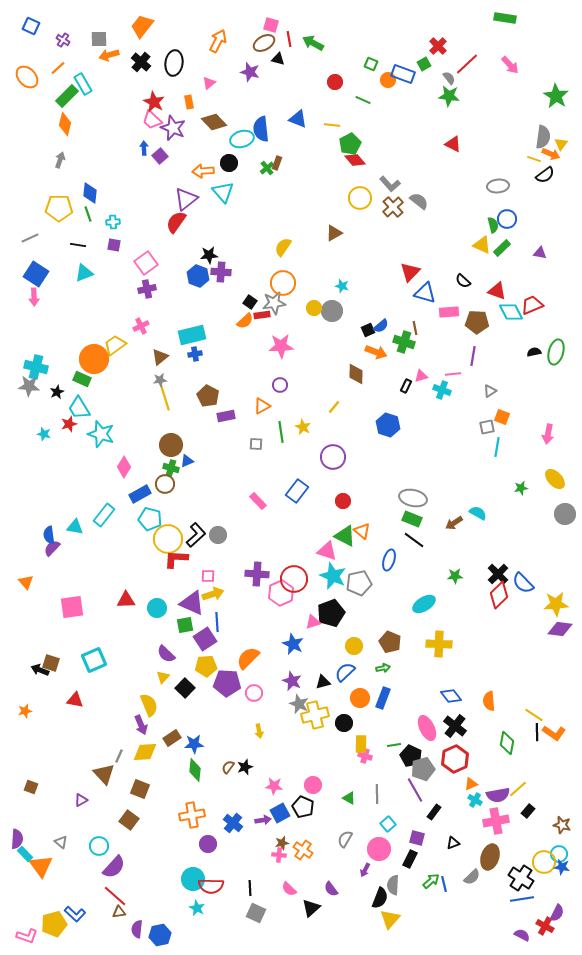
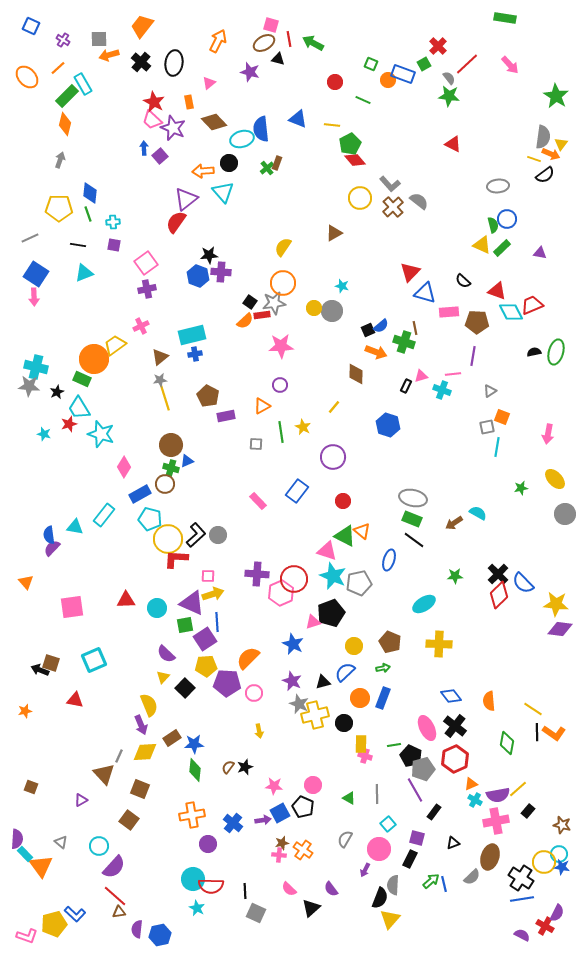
yellow star at (556, 604): rotated 10 degrees clockwise
yellow line at (534, 715): moved 1 px left, 6 px up
black line at (250, 888): moved 5 px left, 3 px down
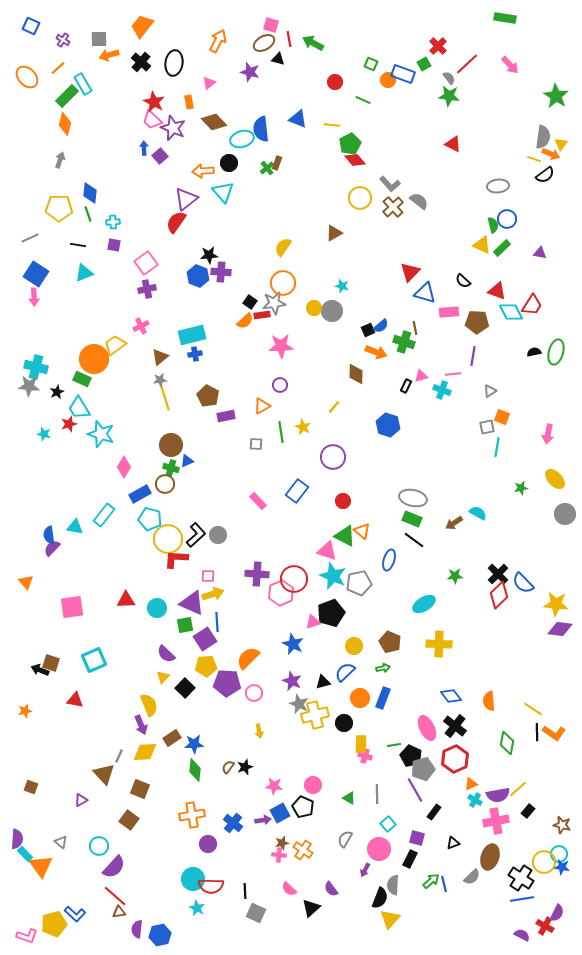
red trapezoid at (532, 305): rotated 145 degrees clockwise
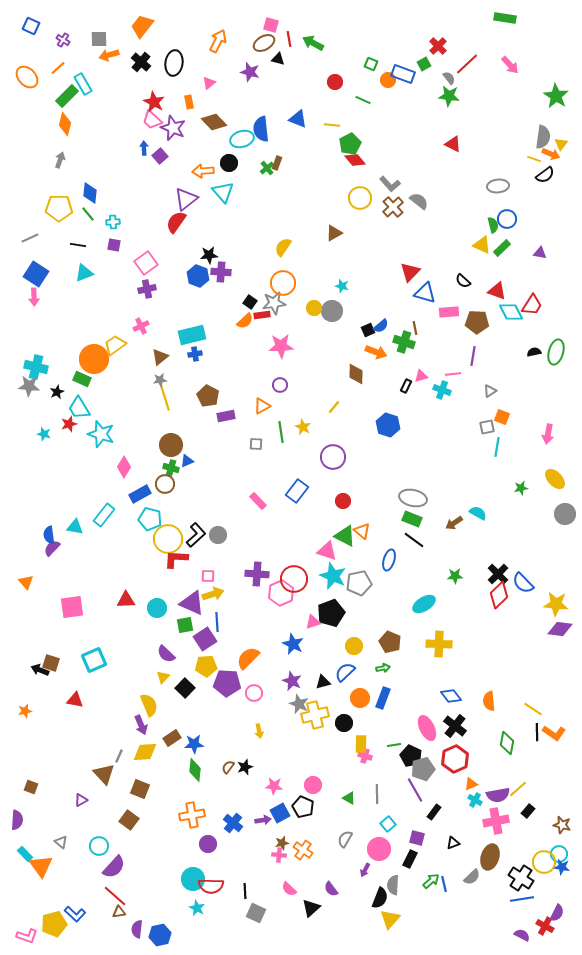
green line at (88, 214): rotated 21 degrees counterclockwise
purple semicircle at (17, 839): moved 19 px up
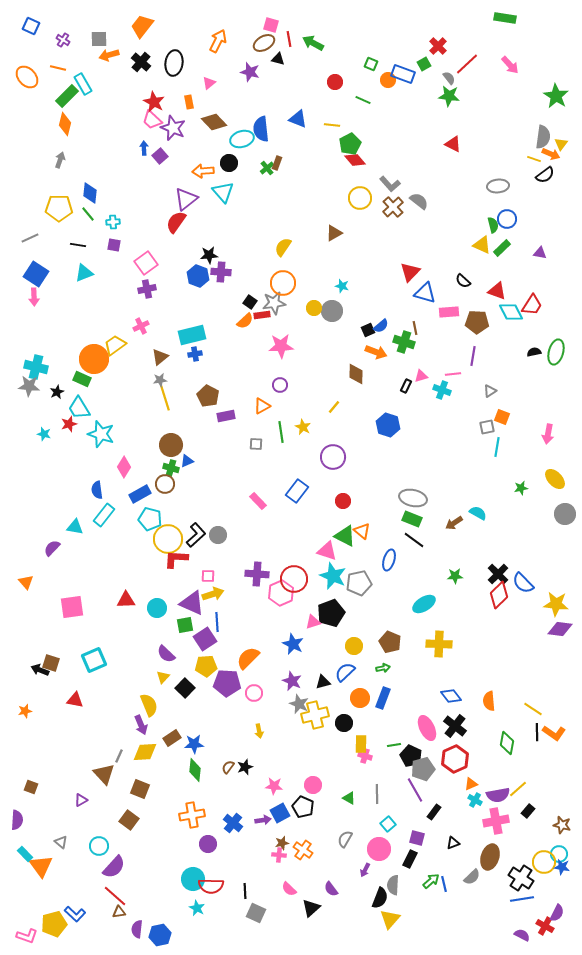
orange line at (58, 68): rotated 56 degrees clockwise
blue semicircle at (49, 535): moved 48 px right, 45 px up
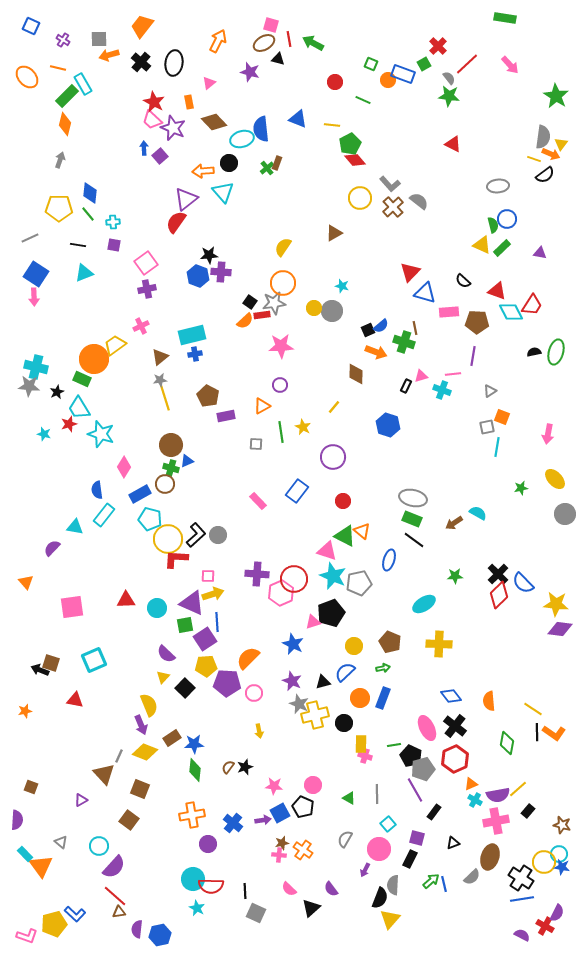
yellow diamond at (145, 752): rotated 25 degrees clockwise
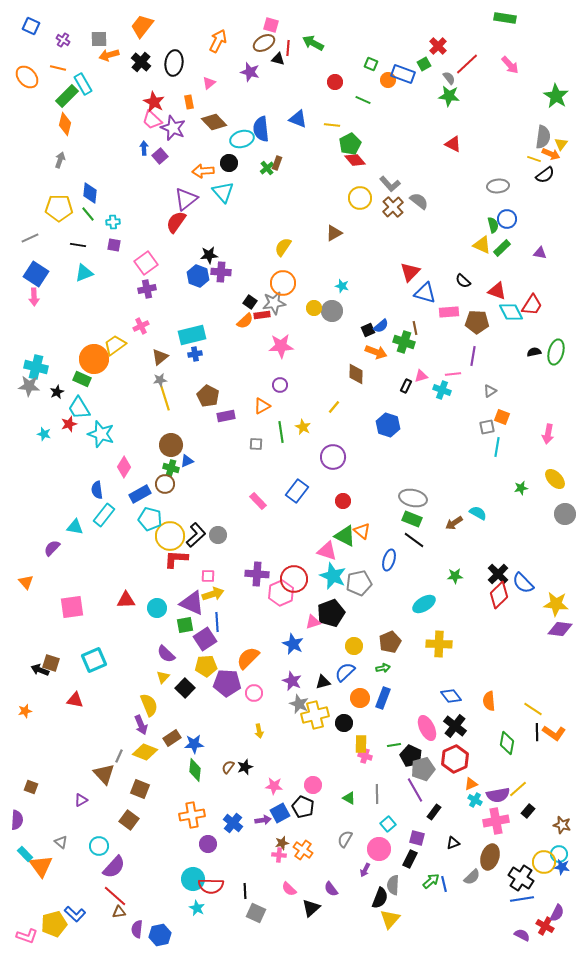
red line at (289, 39): moved 1 px left, 9 px down; rotated 14 degrees clockwise
yellow circle at (168, 539): moved 2 px right, 3 px up
brown pentagon at (390, 642): rotated 25 degrees clockwise
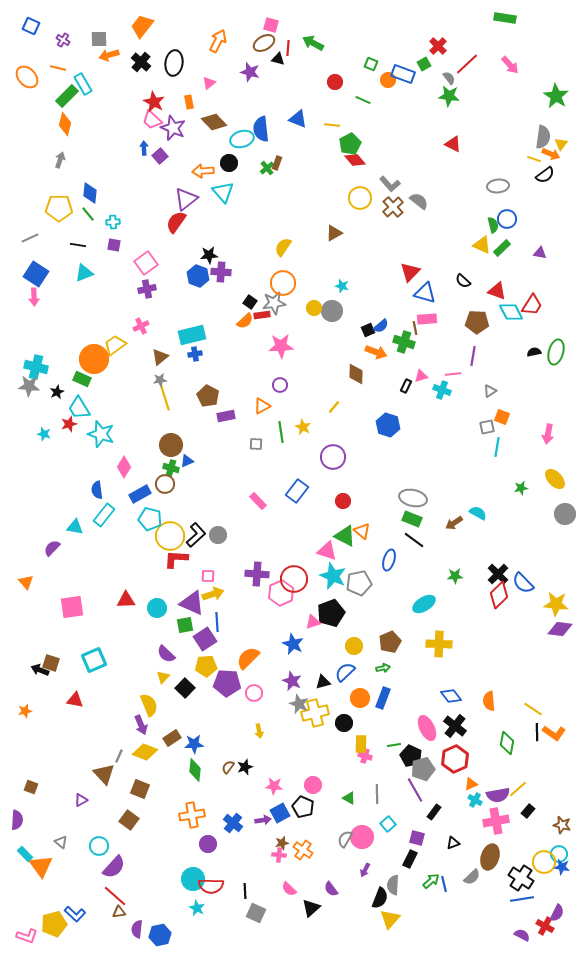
pink rectangle at (449, 312): moved 22 px left, 7 px down
yellow cross at (315, 715): moved 2 px up
pink circle at (379, 849): moved 17 px left, 12 px up
